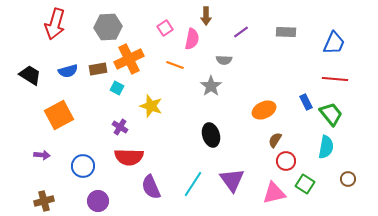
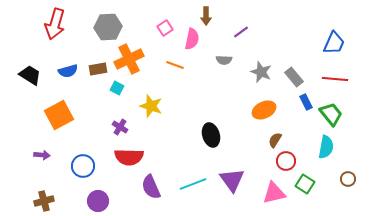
gray rectangle: moved 8 px right, 45 px down; rotated 48 degrees clockwise
gray star: moved 50 px right, 14 px up; rotated 15 degrees counterclockwise
cyan line: rotated 36 degrees clockwise
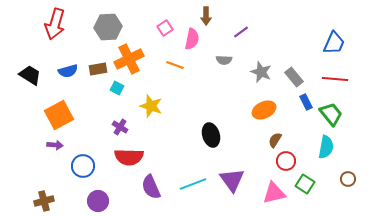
purple arrow: moved 13 px right, 10 px up
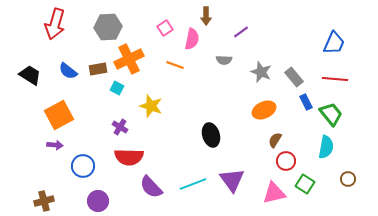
blue semicircle: rotated 54 degrees clockwise
purple semicircle: rotated 20 degrees counterclockwise
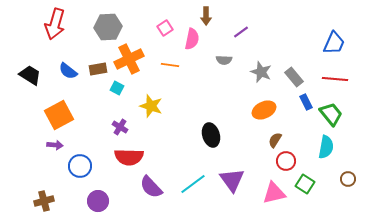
orange line: moved 5 px left; rotated 12 degrees counterclockwise
blue circle: moved 3 px left
cyan line: rotated 16 degrees counterclockwise
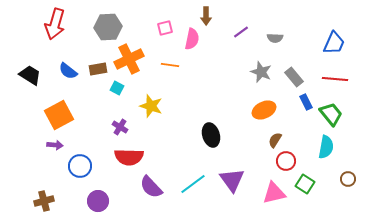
pink square: rotated 21 degrees clockwise
gray semicircle: moved 51 px right, 22 px up
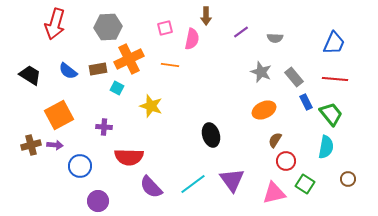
purple cross: moved 16 px left; rotated 28 degrees counterclockwise
brown cross: moved 13 px left, 56 px up
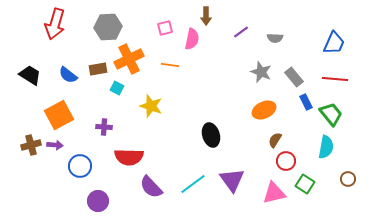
blue semicircle: moved 4 px down
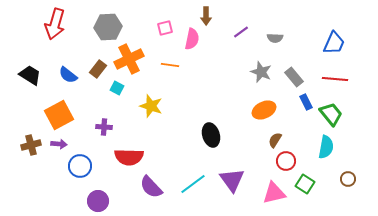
brown rectangle: rotated 42 degrees counterclockwise
purple arrow: moved 4 px right, 1 px up
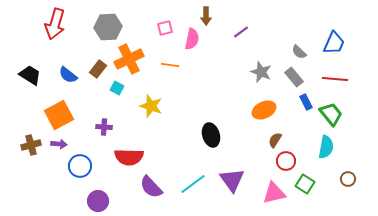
gray semicircle: moved 24 px right, 14 px down; rotated 42 degrees clockwise
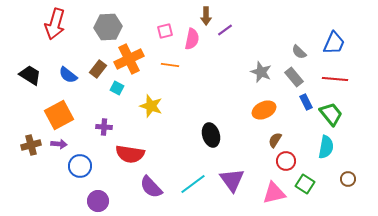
pink square: moved 3 px down
purple line: moved 16 px left, 2 px up
red semicircle: moved 1 px right, 3 px up; rotated 8 degrees clockwise
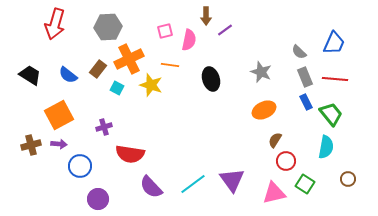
pink semicircle: moved 3 px left, 1 px down
gray rectangle: moved 11 px right; rotated 18 degrees clockwise
yellow star: moved 21 px up
purple cross: rotated 21 degrees counterclockwise
black ellipse: moved 56 px up
purple circle: moved 2 px up
